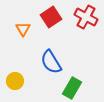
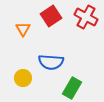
red square: moved 1 px up
blue semicircle: rotated 55 degrees counterclockwise
yellow circle: moved 8 px right, 3 px up
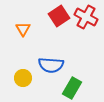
red square: moved 8 px right
blue semicircle: moved 3 px down
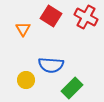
red square: moved 8 px left; rotated 25 degrees counterclockwise
yellow circle: moved 3 px right, 2 px down
green rectangle: rotated 15 degrees clockwise
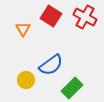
red cross: moved 1 px left
blue semicircle: rotated 40 degrees counterclockwise
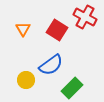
red square: moved 6 px right, 14 px down
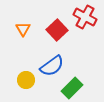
red square: rotated 15 degrees clockwise
blue semicircle: moved 1 px right, 1 px down
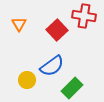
red cross: moved 1 px left, 1 px up; rotated 20 degrees counterclockwise
orange triangle: moved 4 px left, 5 px up
yellow circle: moved 1 px right
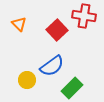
orange triangle: rotated 14 degrees counterclockwise
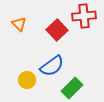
red cross: rotated 15 degrees counterclockwise
